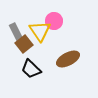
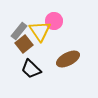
gray rectangle: moved 3 px right, 1 px up; rotated 66 degrees clockwise
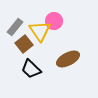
gray rectangle: moved 4 px left, 4 px up
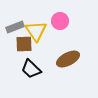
pink circle: moved 6 px right
gray rectangle: rotated 30 degrees clockwise
yellow triangle: moved 4 px left
brown square: rotated 36 degrees clockwise
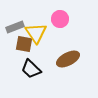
pink circle: moved 2 px up
yellow triangle: moved 2 px down
brown square: rotated 12 degrees clockwise
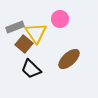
brown square: rotated 30 degrees clockwise
brown ellipse: moved 1 px right; rotated 15 degrees counterclockwise
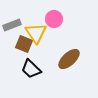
pink circle: moved 6 px left
gray rectangle: moved 3 px left, 2 px up
brown square: rotated 18 degrees counterclockwise
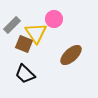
gray rectangle: rotated 24 degrees counterclockwise
brown ellipse: moved 2 px right, 4 px up
black trapezoid: moved 6 px left, 5 px down
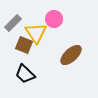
gray rectangle: moved 1 px right, 2 px up
brown square: moved 1 px down
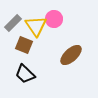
yellow triangle: moved 7 px up
